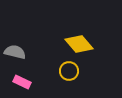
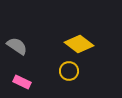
yellow diamond: rotated 12 degrees counterclockwise
gray semicircle: moved 2 px right, 6 px up; rotated 20 degrees clockwise
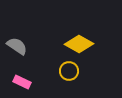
yellow diamond: rotated 8 degrees counterclockwise
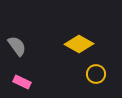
gray semicircle: rotated 20 degrees clockwise
yellow circle: moved 27 px right, 3 px down
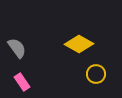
gray semicircle: moved 2 px down
pink rectangle: rotated 30 degrees clockwise
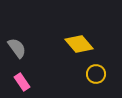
yellow diamond: rotated 20 degrees clockwise
